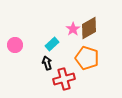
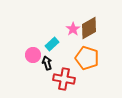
pink circle: moved 18 px right, 10 px down
red cross: rotated 25 degrees clockwise
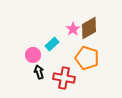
black arrow: moved 8 px left, 9 px down
red cross: moved 1 px up
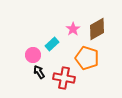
brown diamond: moved 8 px right, 1 px down
black arrow: rotated 16 degrees counterclockwise
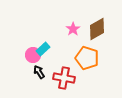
cyan rectangle: moved 9 px left, 5 px down
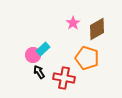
pink star: moved 6 px up
